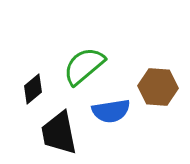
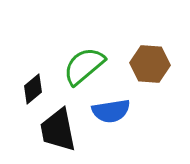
brown hexagon: moved 8 px left, 23 px up
black trapezoid: moved 1 px left, 3 px up
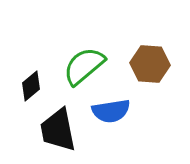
black diamond: moved 2 px left, 3 px up
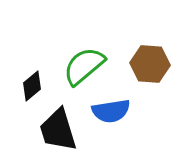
black diamond: moved 1 px right
black trapezoid: rotated 6 degrees counterclockwise
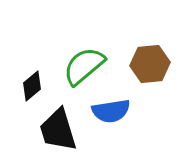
brown hexagon: rotated 9 degrees counterclockwise
